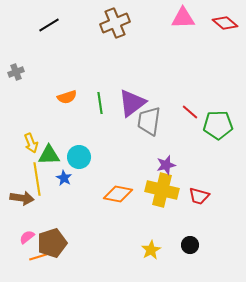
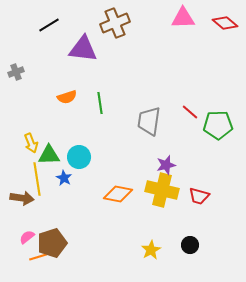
purple triangle: moved 49 px left, 54 px up; rotated 44 degrees clockwise
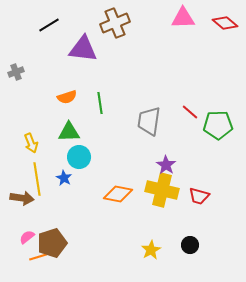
green triangle: moved 20 px right, 23 px up
purple star: rotated 24 degrees counterclockwise
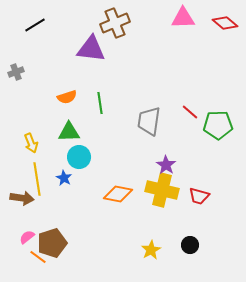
black line: moved 14 px left
purple triangle: moved 8 px right
orange line: rotated 54 degrees clockwise
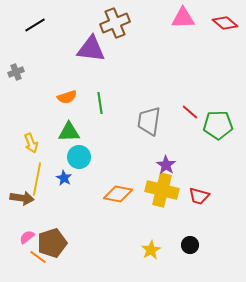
yellow line: rotated 20 degrees clockwise
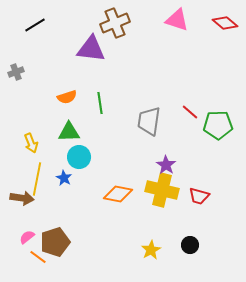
pink triangle: moved 6 px left, 2 px down; rotated 20 degrees clockwise
brown pentagon: moved 3 px right, 1 px up
